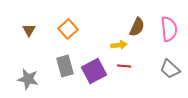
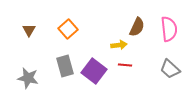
red line: moved 1 px right, 1 px up
purple square: rotated 25 degrees counterclockwise
gray star: moved 1 px up
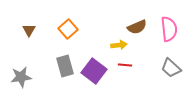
brown semicircle: rotated 42 degrees clockwise
gray trapezoid: moved 1 px right, 1 px up
gray star: moved 7 px left, 1 px up; rotated 20 degrees counterclockwise
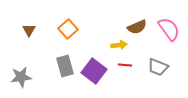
pink semicircle: rotated 30 degrees counterclockwise
gray trapezoid: moved 13 px left, 1 px up; rotated 20 degrees counterclockwise
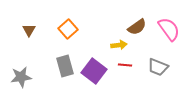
brown semicircle: rotated 12 degrees counterclockwise
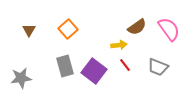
red line: rotated 48 degrees clockwise
gray star: moved 1 px down
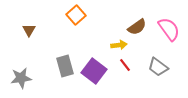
orange square: moved 8 px right, 14 px up
gray trapezoid: rotated 15 degrees clockwise
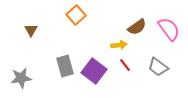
brown triangle: moved 2 px right
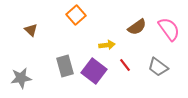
brown triangle: rotated 16 degrees counterclockwise
yellow arrow: moved 12 px left
